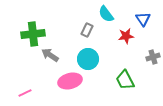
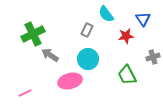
green cross: rotated 20 degrees counterclockwise
green trapezoid: moved 2 px right, 5 px up
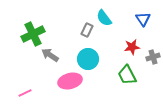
cyan semicircle: moved 2 px left, 4 px down
red star: moved 6 px right, 11 px down
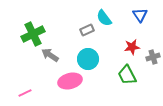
blue triangle: moved 3 px left, 4 px up
gray rectangle: rotated 40 degrees clockwise
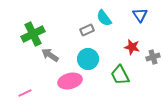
red star: rotated 21 degrees clockwise
green trapezoid: moved 7 px left
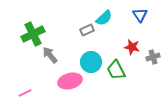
cyan semicircle: rotated 96 degrees counterclockwise
gray arrow: rotated 18 degrees clockwise
cyan circle: moved 3 px right, 3 px down
green trapezoid: moved 4 px left, 5 px up
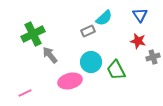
gray rectangle: moved 1 px right, 1 px down
red star: moved 6 px right, 6 px up
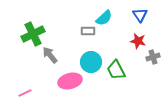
gray rectangle: rotated 24 degrees clockwise
